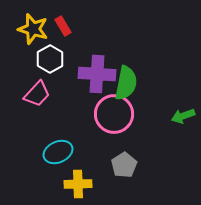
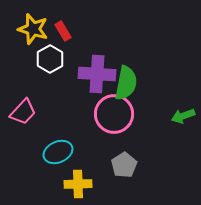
red rectangle: moved 5 px down
pink trapezoid: moved 14 px left, 18 px down
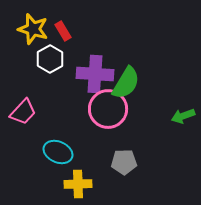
purple cross: moved 2 px left
green semicircle: rotated 20 degrees clockwise
pink circle: moved 6 px left, 5 px up
cyan ellipse: rotated 48 degrees clockwise
gray pentagon: moved 3 px up; rotated 30 degrees clockwise
